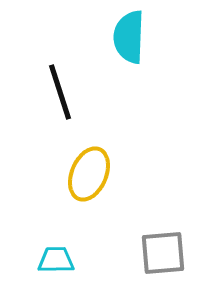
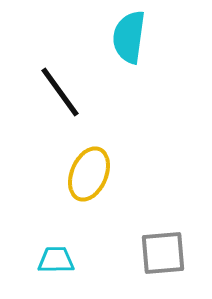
cyan semicircle: rotated 6 degrees clockwise
black line: rotated 18 degrees counterclockwise
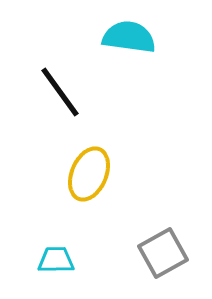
cyan semicircle: rotated 90 degrees clockwise
gray square: rotated 24 degrees counterclockwise
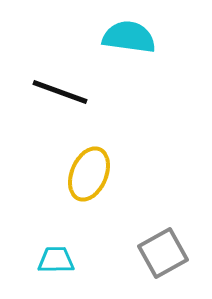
black line: rotated 34 degrees counterclockwise
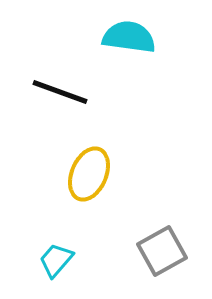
gray square: moved 1 px left, 2 px up
cyan trapezoid: rotated 48 degrees counterclockwise
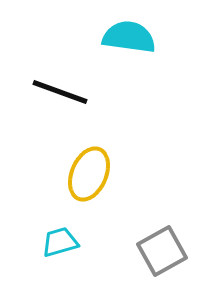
cyan trapezoid: moved 4 px right, 18 px up; rotated 33 degrees clockwise
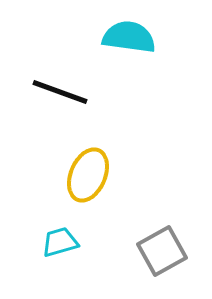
yellow ellipse: moved 1 px left, 1 px down
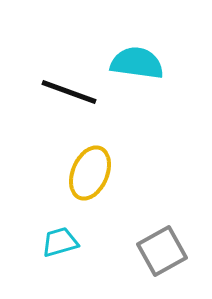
cyan semicircle: moved 8 px right, 26 px down
black line: moved 9 px right
yellow ellipse: moved 2 px right, 2 px up
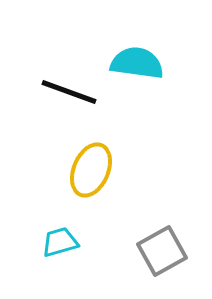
yellow ellipse: moved 1 px right, 3 px up
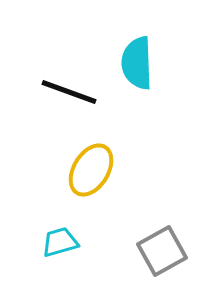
cyan semicircle: rotated 100 degrees counterclockwise
yellow ellipse: rotated 8 degrees clockwise
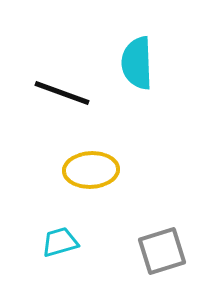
black line: moved 7 px left, 1 px down
yellow ellipse: rotated 56 degrees clockwise
gray square: rotated 12 degrees clockwise
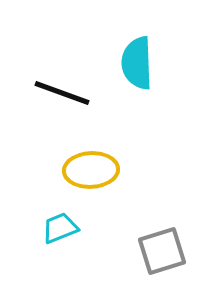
cyan trapezoid: moved 14 px up; rotated 6 degrees counterclockwise
